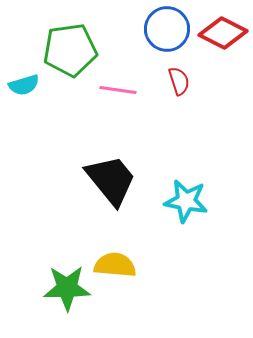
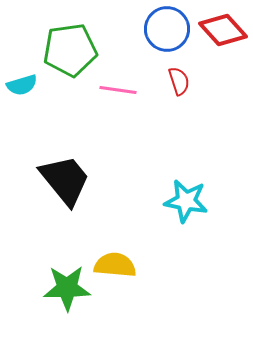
red diamond: moved 3 px up; rotated 21 degrees clockwise
cyan semicircle: moved 2 px left
black trapezoid: moved 46 px left
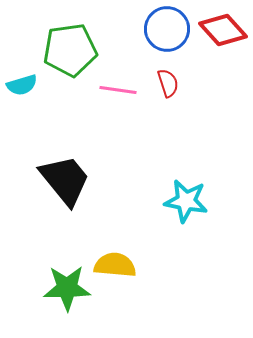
red semicircle: moved 11 px left, 2 px down
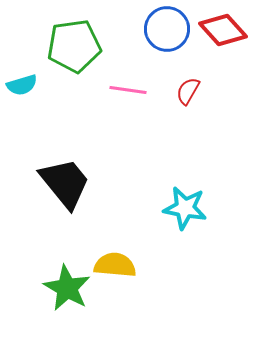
green pentagon: moved 4 px right, 4 px up
red semicircle: moved 20 px right, 8 px down; rotated 132 degrees counterclockwise
pink line: moved 10 px right
black trapezoid: moved 3 px down
cyan star: moved 1 px left, 7 px down
green star: rotated 30 degrees clockwise
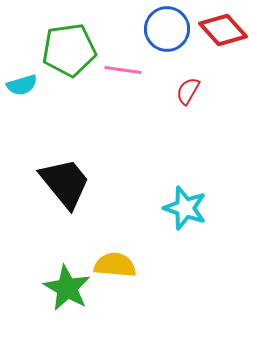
green pentagon: moved 5 px left, 4 px down
pink line: moved 5 px left, 20 px up
cyan star: rotated 9 degrees clockwise
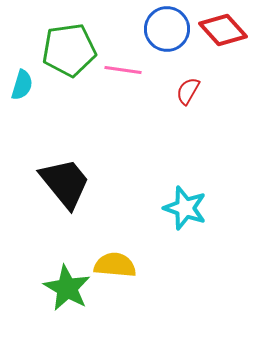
cyan semicircle: rotated 56 degrees counterclockwise
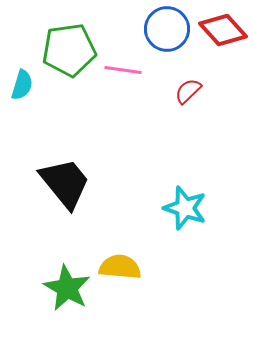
red semicircle: rotated 16 degrees clockwise
yellow semicircle: moved 5 px right, 2 px down
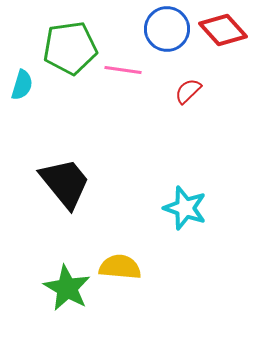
green pentagon: moved 1 px right, 2 px up
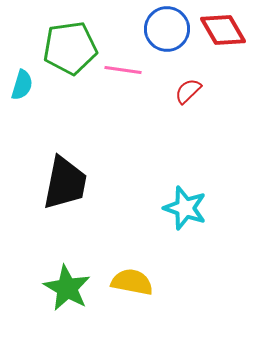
red diamond: rotated 12 degrees clockwise
black trapezoid: rotated 50 degrees clockwise
yellow semicircle: moved 12 px right, 15 px down; rotated 6 degrees clockwise
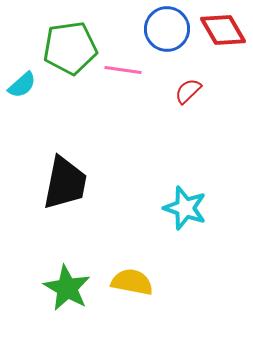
cyan semicircle: rotated 32 degrees clockwise
